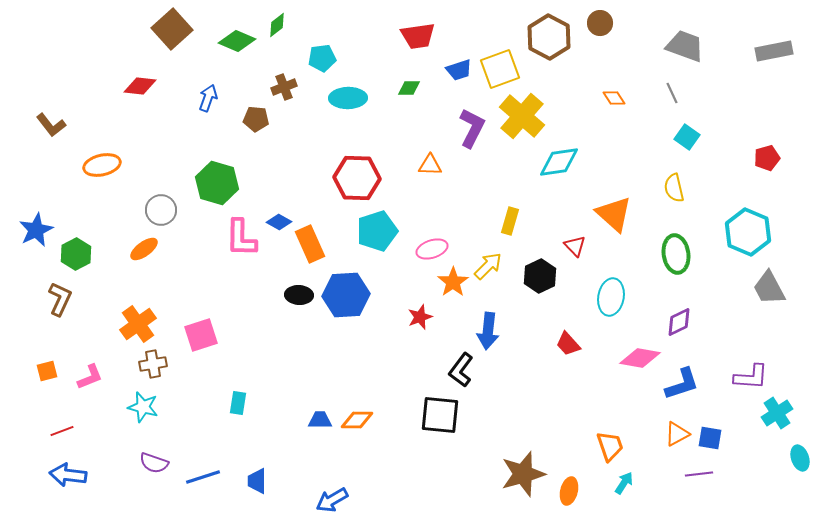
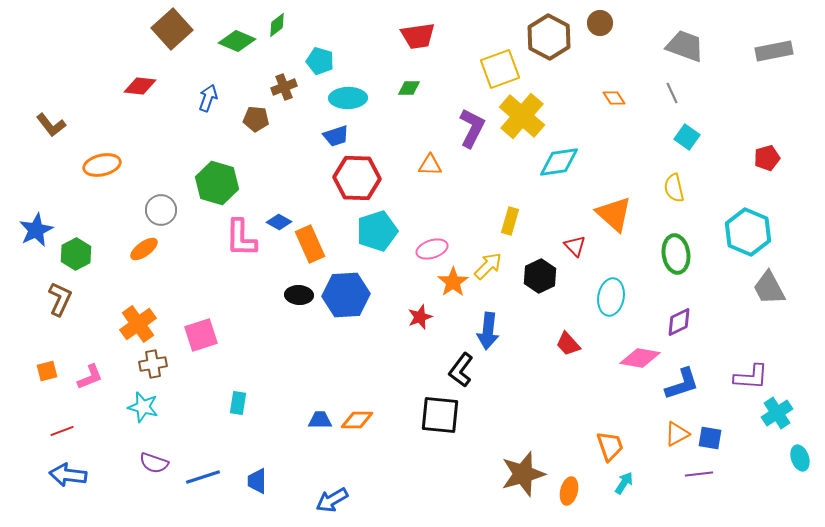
cyan pentagon at (322, 58): moved 2 px left, 3 px down; rotated 24 degrees clockwise
blue trapezoid at (459, 70): moved 123 px left, 66 px down
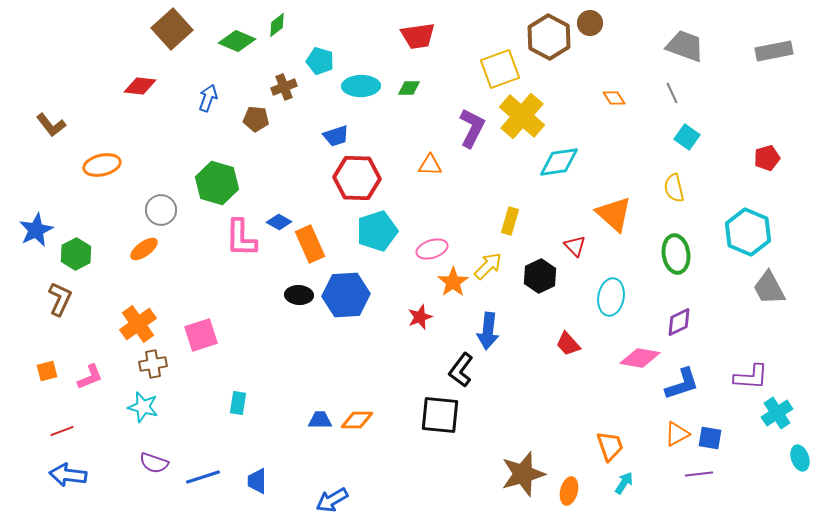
brown circle at (600, 23): moved 10 px left
cyan ellipse at (348, 98): moved 13 px right, 12 px up
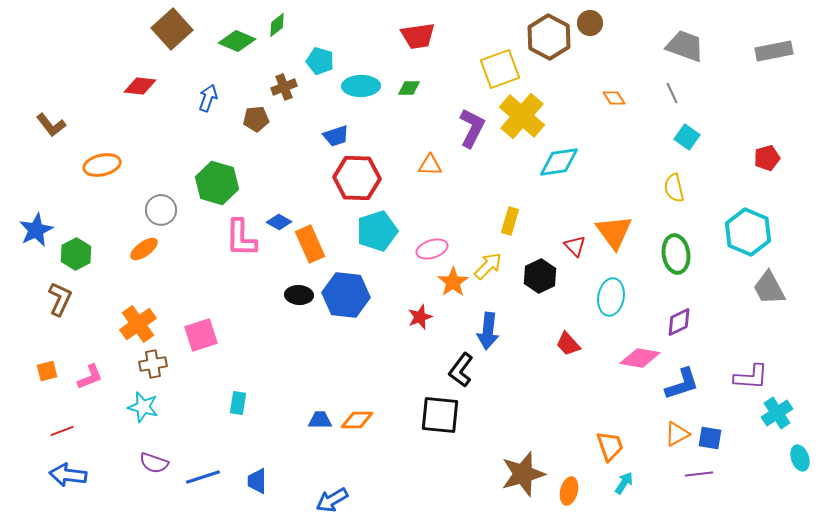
brown pentagon at (256, 119): rotated 10 degrees counterclockwise
orange triangle at (614, 214): moved 18 px down; rotated 12 degrees clockwise
blue hexagon at (346, 295): rotated 9 degrees clockwise
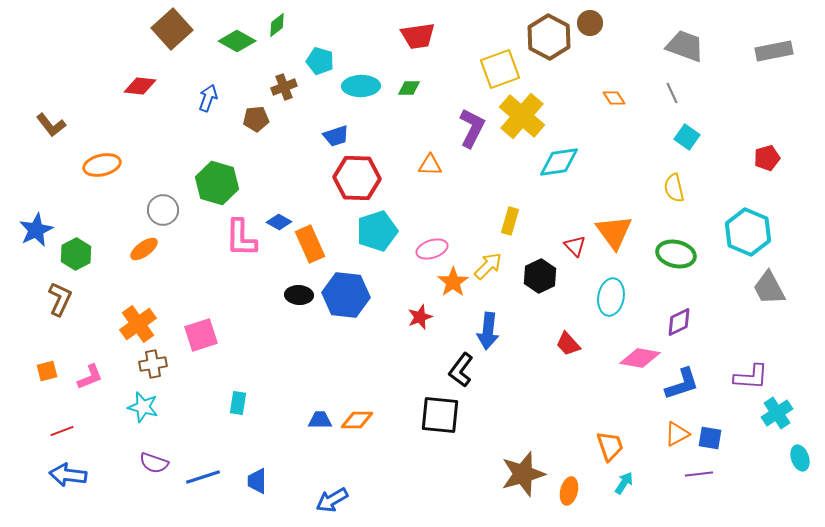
green diamond at (237, 41): rotated 6 degrees clockwise
gray circle at (161, 210): moved 2 px right
green ellipse at (676, 254): rotated 69 degrees counterclockwise
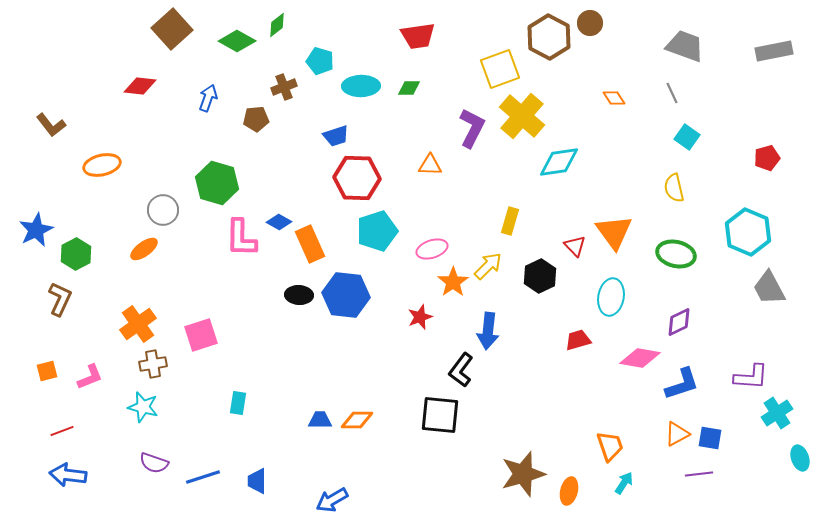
red trapezoid at (568, 344): moved 10 px right, 4 px up; rotated 116 degrees clockwise
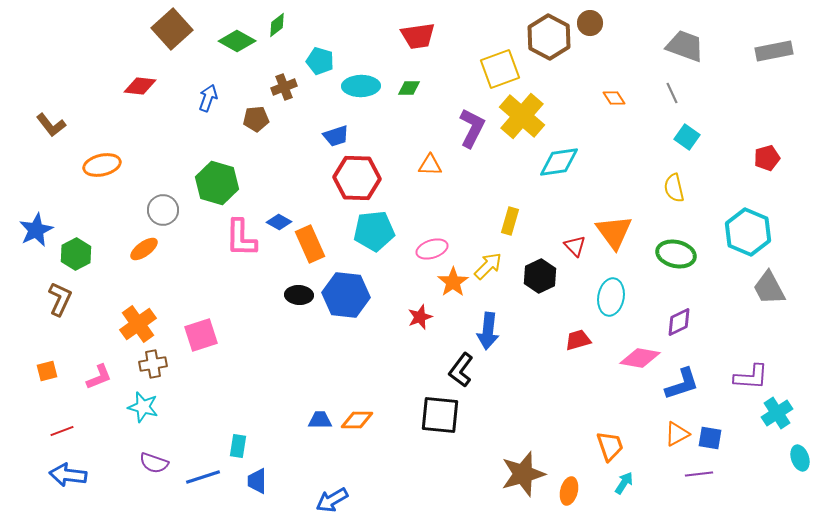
cyan pentagon at (377, 231): moved 3 px left; rotated 12 degrees clockwise
pink L-shape at (90, 377): moved 9 px right
cyan rectangle at (238, 403): moved 43 px down
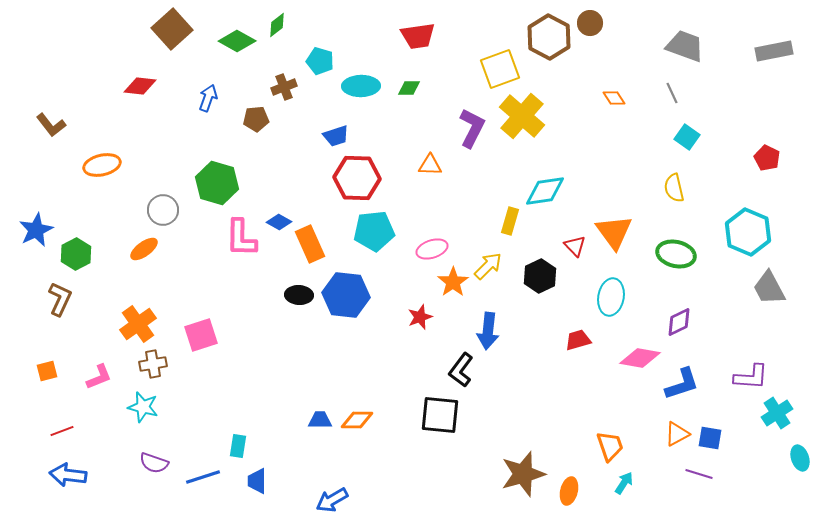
red pentagon at (767, 158): rotated 30 degrees counterclockwise
cyan diamond at (559, 162): moved 14 px left, 29 px down
purple line at (699, 474): rotated 24 degrees clockwise
